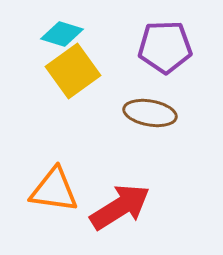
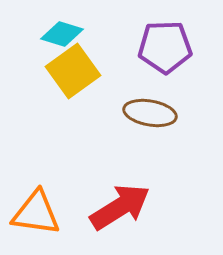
orange triangle: moved 18 px left, 23 px down
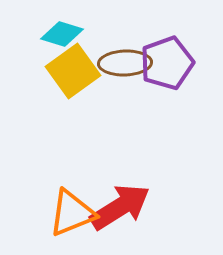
purple pentagon: moved 2 px right, 16 px down; rotated 18 degrees counterclockwise
brown ellipse: moved 25 px left, 50 px up; rotated 12 degrees counterclockwise
orange triangle: moved 36 px right; rotated 30 degrees counterclockwise
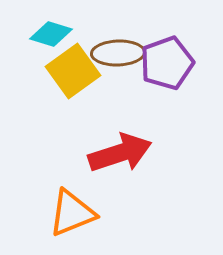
cyan diamond: moved 11 px left
brown ellipse: moved 7 px left, 10 px up
red arrow: moved 54 px up; rotated 14 degrees clockwise
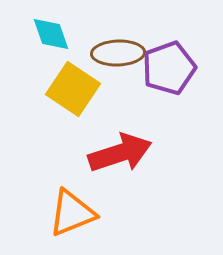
cyan diamond: rotated 54 degrees clockwise
purple pentagon: moved 2 px right, 5 px down
yellow square: moved 18 px down; rotated 20 degrees counterclockwise
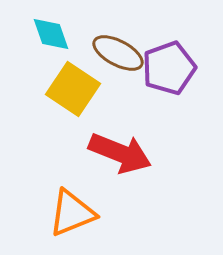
brown ellipse: rotated 30 degrees clockwise
red arrow: rotated 40 degrees clockwise
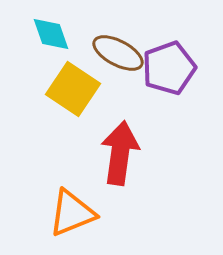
red arrow: rotated 104 degrees counterclockwise
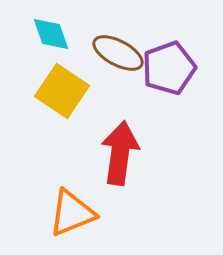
yellow square: moved 11 px left, 2 px down
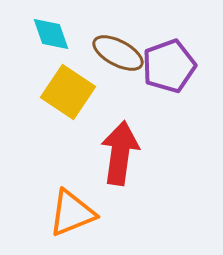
purple pentagon: moved 2 px up
yellow square: moved 6 px right, 1 px down
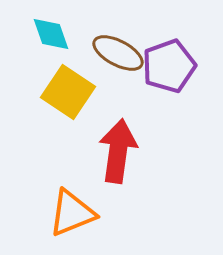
red arrow: moved 2 px left, 2 px up
